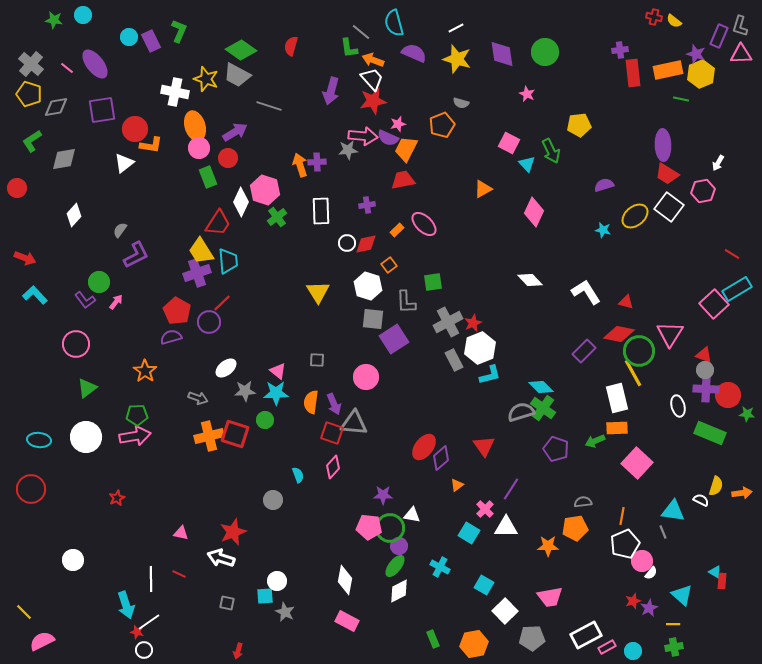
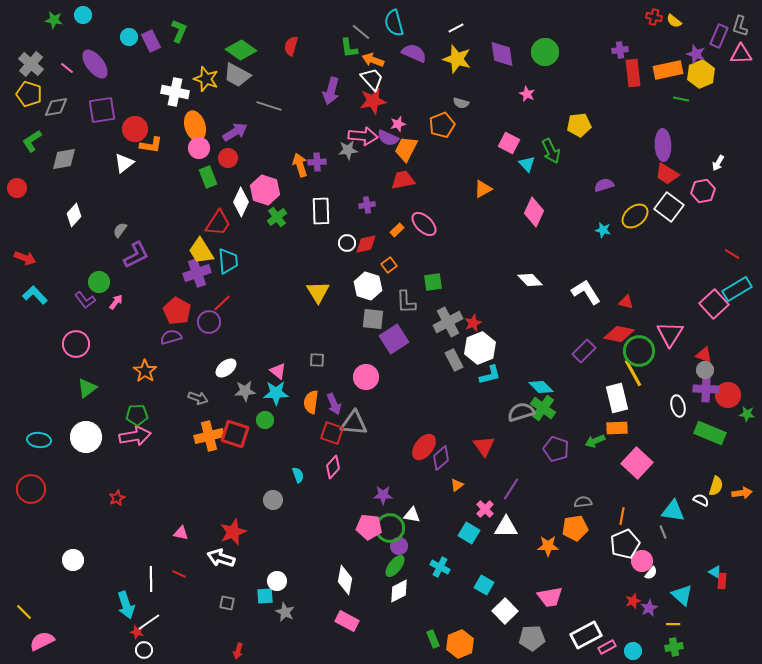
orange hexagon at (474, 644): moved 14 px left; rotated 12 degrees counterclockwise
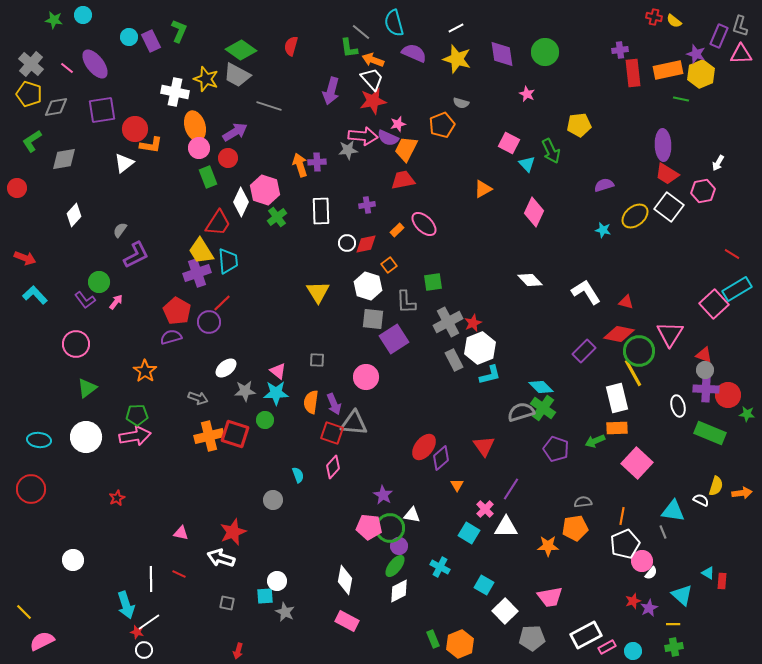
orange triangle at (457, 485): rotated 24 degrees counterclockwise
purple star at (383, 495): rotated 30 degrees clockwise
cyan triangle at (715, 572): moved 7 px left, 1 px down
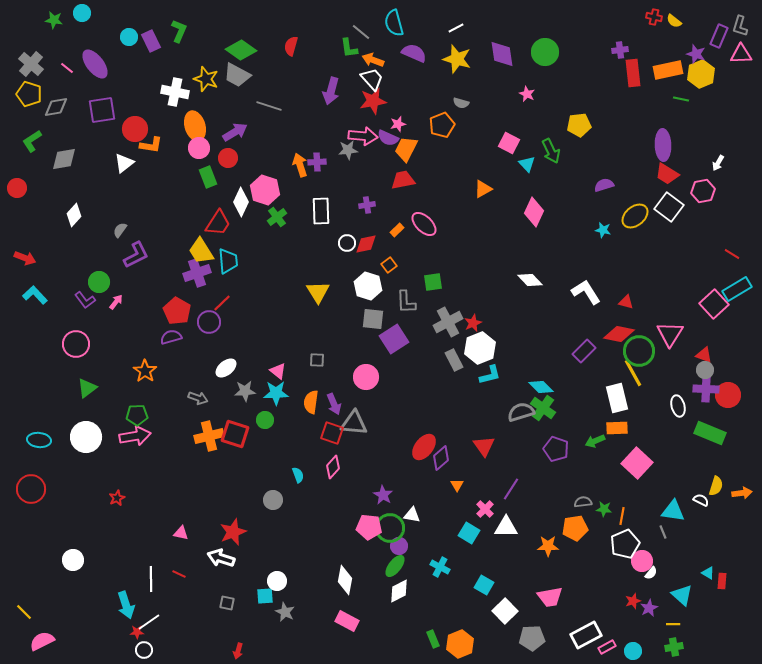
cyan circle at (83, 15): moved 1 px left, 2 px up
green star at (747, 414): moved 143 px left, 95 px down
red star at (137, 632): rotated 16 degrees counterclockwise
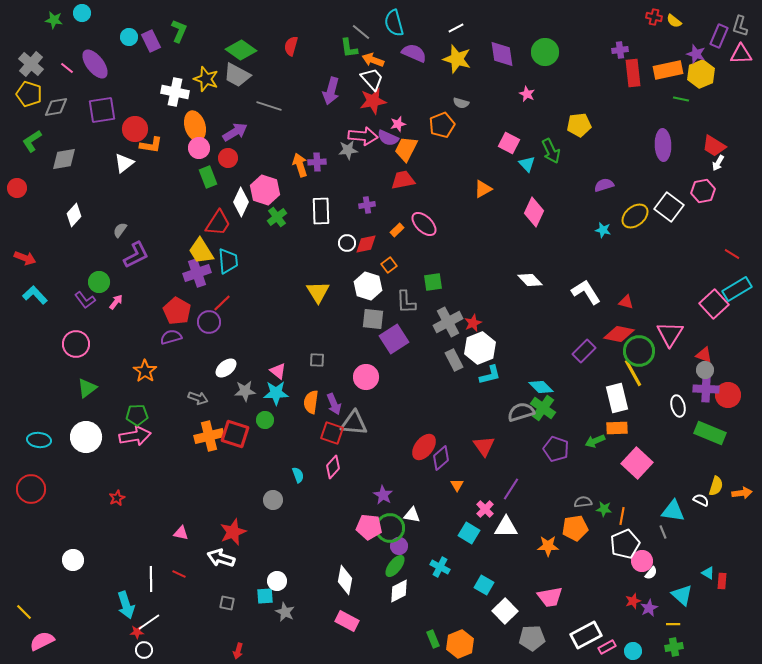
red trapezoid at (667, 174): moved 47 px right, 28 px up
